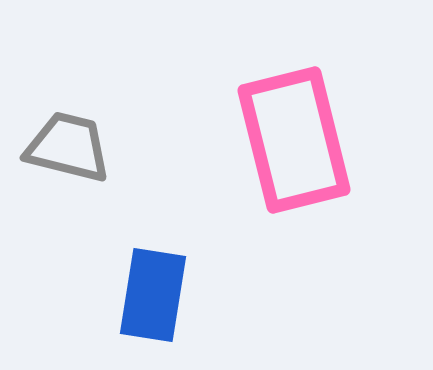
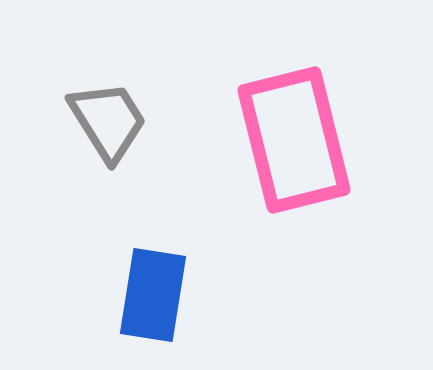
gray trapezoid: moved 40 px right, 26 px up; rotated 44 degrees clockwise
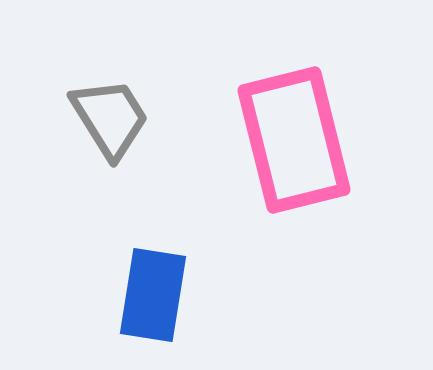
gray trapezoid: moved 2 px right, 3 px up
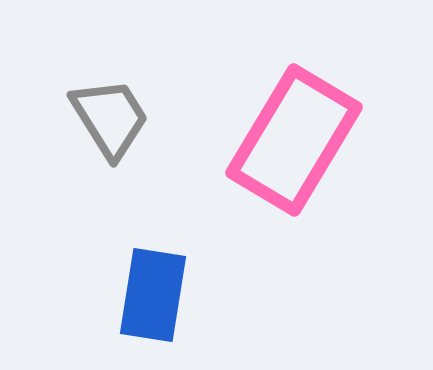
pink rectangle: rotated 45 degrees clockwise
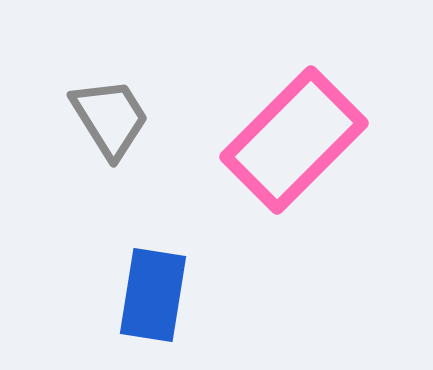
pink rectangle: rotated 14 degrees clockwise
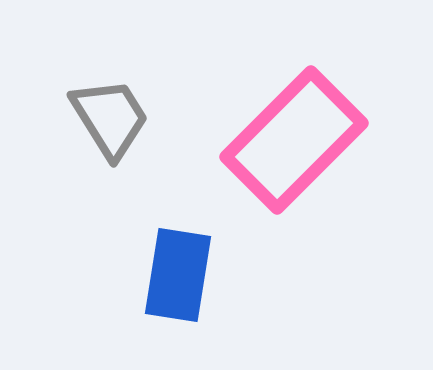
blue rectangle: moved 25 px right, 20 px up
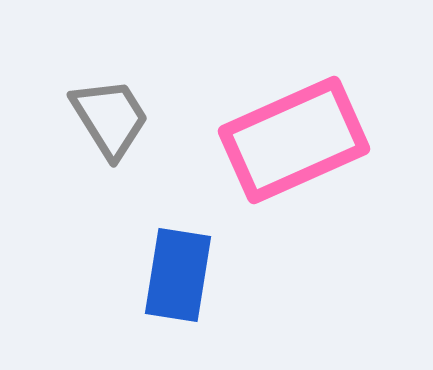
pink rectangle: rotated 21 degrees clockwise
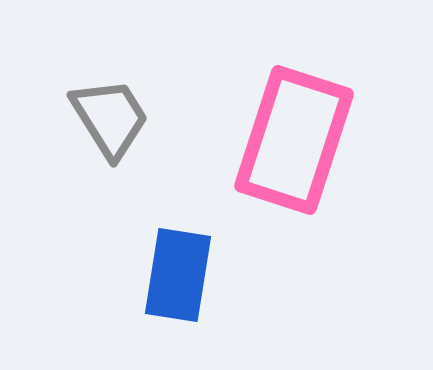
pink rectangle: rotated 48 degrees counterclockwise
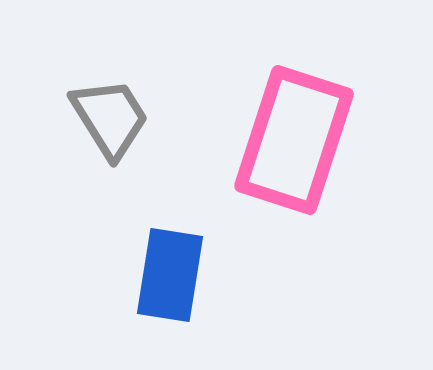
blue rectangle: moved 8 px left
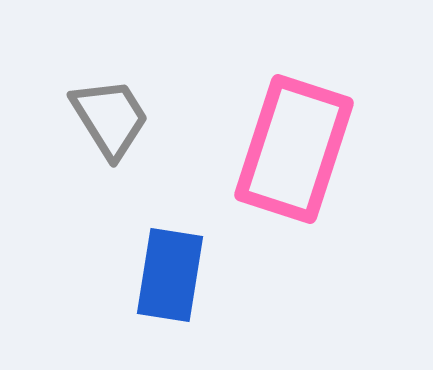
pink rectangle: moved 9 px down
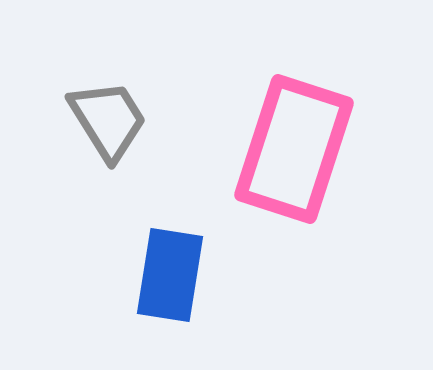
gray trapezoid: moved 2 px left, 2 px down
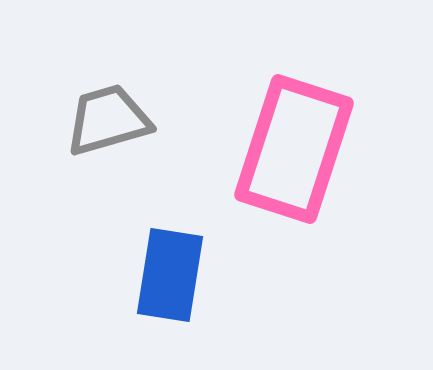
gray trapezoid: rotated 74 degrees counterclockwise
